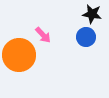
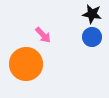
blue circle: moved 6 px right
orange circle: moved 7 px right, 9 px down
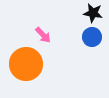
black star: moved 1 px right, 1 px up
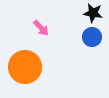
pink arrow: moved 2 px left, 7 px up
orange circle: moved 1 px left, 3 px down
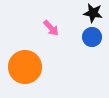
pink arrow: moved 10 px right
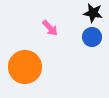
pink arrow: moved 1 px left
